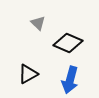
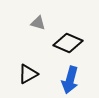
gray triangle: rotated 28 degrees counterclockwise
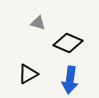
blue arrow: rotated 8 degrees counterclockwise
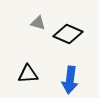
black diamond: moved 9 px up
black triangle: rotated 25 degrees clockwise
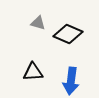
black triangle: moved 5 px right, 2 px up
blue arrow: moved 1 px right, 1 px down
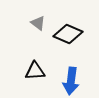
gray triangle: rotated 21 degrees clockwise
black triangle: moved 2 px right, 1 px up
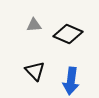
gray triangle: moved 4 px left, 2 px down; rotated 42 degrees counterclockwise
black triangle: rotated 50 degrees clockwise
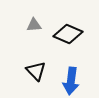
black triangle: moved 1 px right
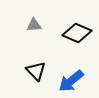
black diamond: moved 9 px right, 1 px up
blue arrow: rotated 44 degrees clockwise
